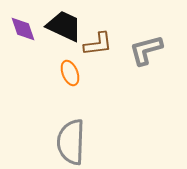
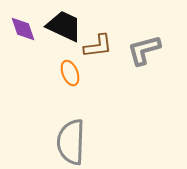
brown L-shape: moved 2 px down
gray L-shape: moved 2 px left
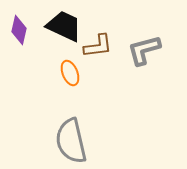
purple diamond: moved 4 px left, 1 px down; rotated 32 degrees clockwise
gray semicircle: moved 1 px up; rotated 15 degrees counterclockwise
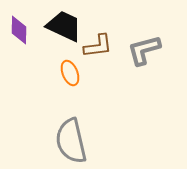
purple diamond: rotated 12 degrees counterclockwise
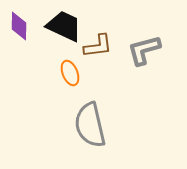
purple diamond: moved 4 px up
gray semicircle: moved 19 px right, 16 px up
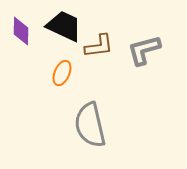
purple diamond: moved 2 px right, 5 px down
brown L-shape: moved 1 px right
orange ellipse: moved 8 px left; rotated 45 degrees clockwise
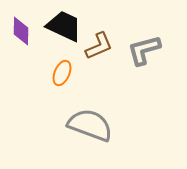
brown L-shape: rotated 16 degrees counterclockwise
gray semicircle: rotated 123 degrees clockwise
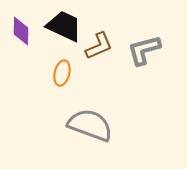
orange ellipse: rotated 10 degrees counterclockwise
